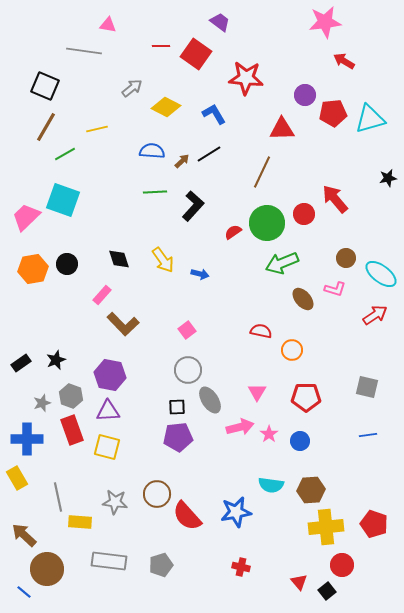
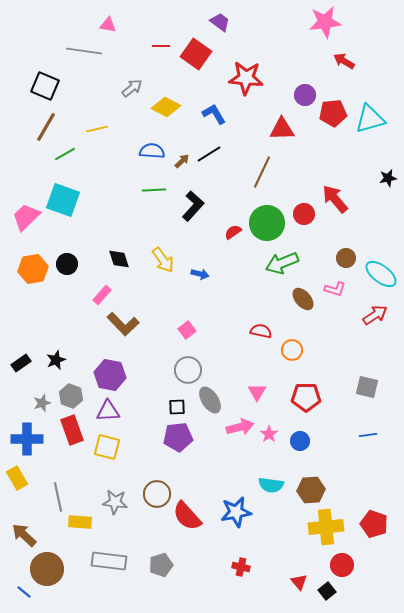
green line at (155, 192): moved 1 px left, 2 px up
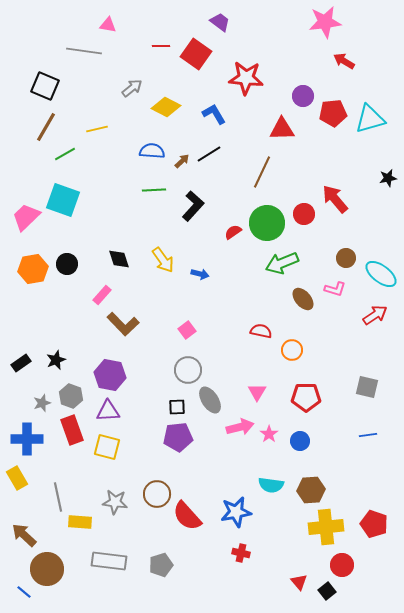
purple circle at (305, 95): moved 2 px left, 1 px down
red cross at (241, 567): moved 14 px up
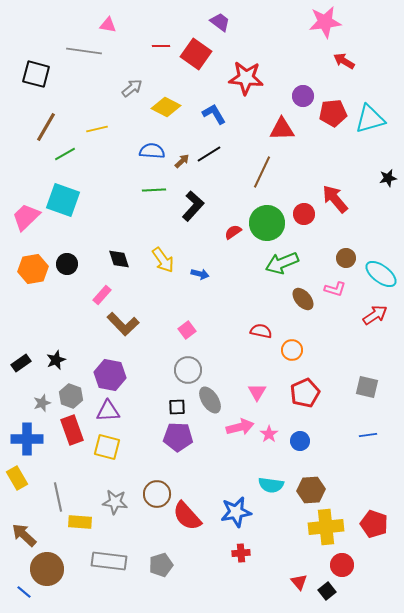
black square at (45, 86): moved 9 px left, 12 px up; rotated 8 degrees counterclockwise
red pentagon at (306, 397): moved 1 px left, 4 px up; rotated 24 degrees counterclockwise
purple pentagon at (178, 437): rotated 8 degrees clockwise
red cross at (241, 553): rotated 18 degrees counterclockwise
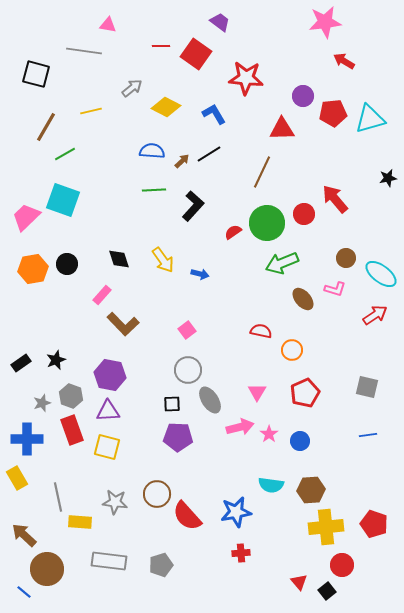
yellow line at (97, 129): moved 6 px left, 18 px up
black square at (177, 407): moved 5 px left, 3 px up
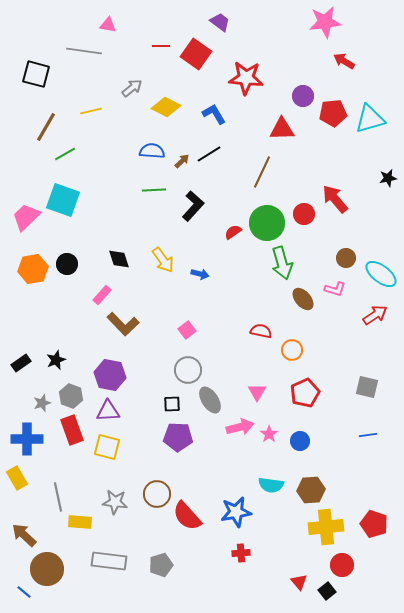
green arrow at (282, 263): rotated 84 degrees counterclockwise
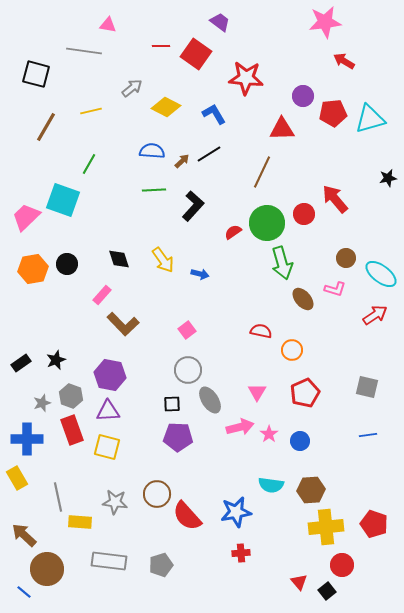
green line at (65, 154): moved 24 px right, 10 px down; rotated 30 degrees counterclockwise
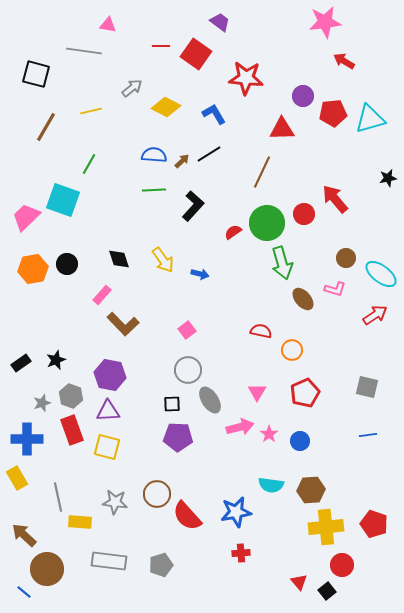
blue semicircle at (152, 151): moved 2 px right, 4 px down
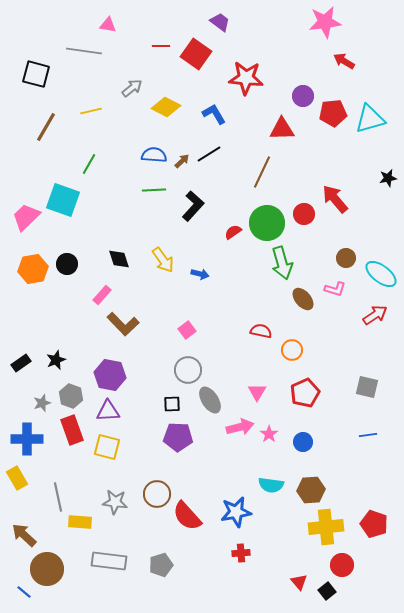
blue circle at (300, 441): moved 3 px right, 1 px down
